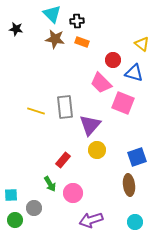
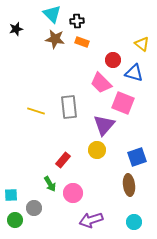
black star: rotated 24 degrees counterclockwise
gray rectangle: moved 4 px right
purple triangle: moved 14 px right
cyan circle: moved 1 px left
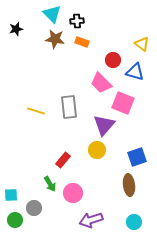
blue triangle: moved 1 px right, 1 px up
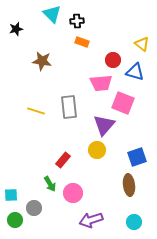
brown star: moved 13 px left, 22 px down
pink trapezoid: rotated 50 degrees counterclockwise
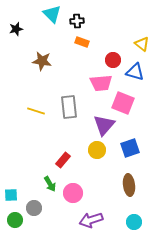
blue square: moved 7 px left, 9 px up
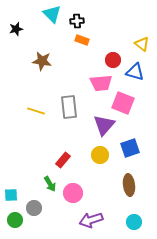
orange rectangle: moved 2 px up
yellow circle: moved 3 px right, 5 px down
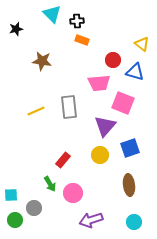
pink trapezoid: moved 2 px left
yellow line: rotated 42 degrees counterclockwise
purple triangle: moved 1 px right, 1 px down
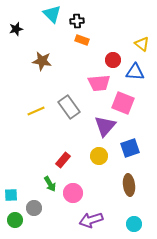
blue triangle: rotated 12 degrees counterclockwise
gray rectangle: rotated 30 degrees counterclockwise
yellow circle: moved 1 px left, 1 px down
cyan circle: moved 2 px down
